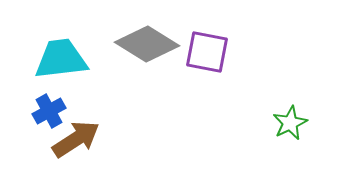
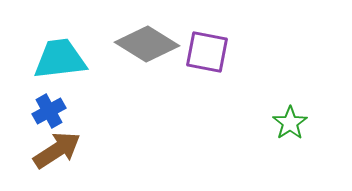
cyan trapezoid: moved 1 px left
green star: rotated 8 degrees counterclockwise
brown arrow: moved 19 px left, 11 px down
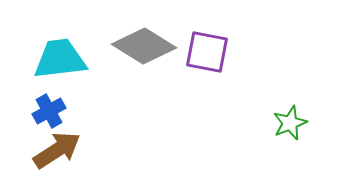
gray diamond: moved 3 px left, 2 px down
green star: rotated 12 degrees clockwise
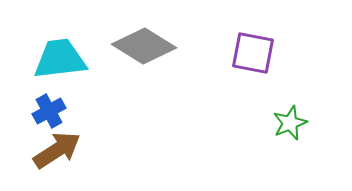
purple square: moved 46 px right, 1 px down
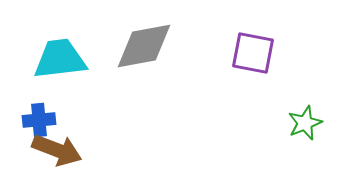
gray diamond: rotated 42 degrees counterclockwise
blue cross: moved 10 px left, 9 px down; rotated 24 degrees clockwise
green star: moved 15 px right
brown arrow: rotated 54 degrees clockwise
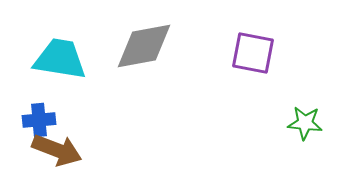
cyan trapezoid: rotated 16 degrees clockwise
green star: rotated 28 degrees clockwise
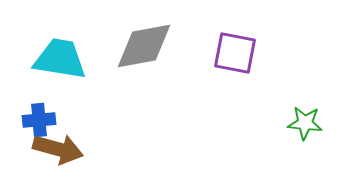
purple square: moved 18 px left
brown arrow: moved 1 px right, 1 px up; rotated 6 degrees counterclockwise
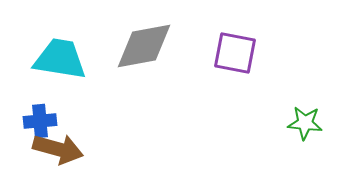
blue cross: moved 1 px right, 1 px down
